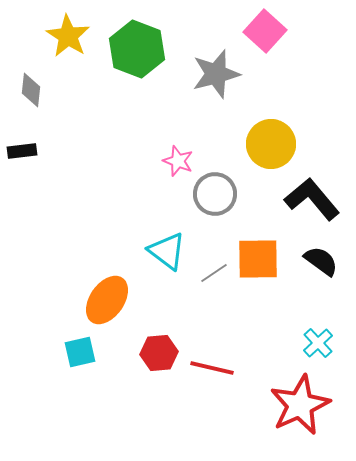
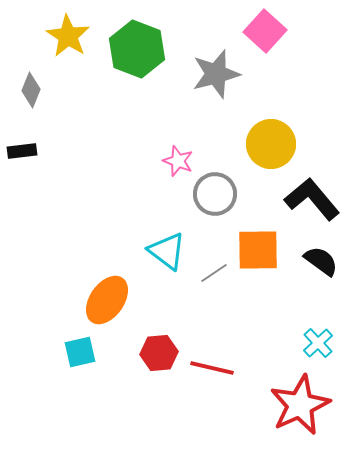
gray diamond: rotated 16 degrees clockwise
orange square: moved 9 px up
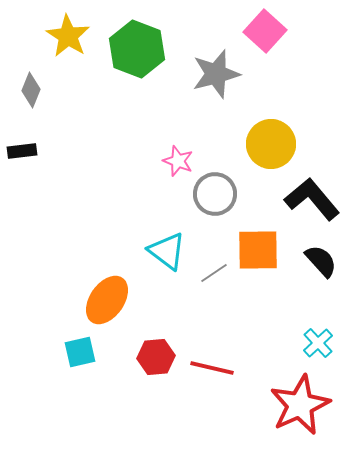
black semicircle: rotated 12 degrees clockwise
red hexagon: moved 3 px left, 4 px down
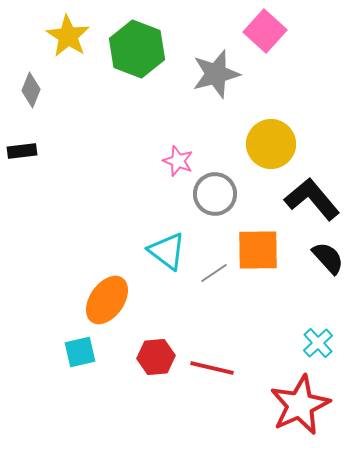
black semicircle: moved 7 px right, 3 px up
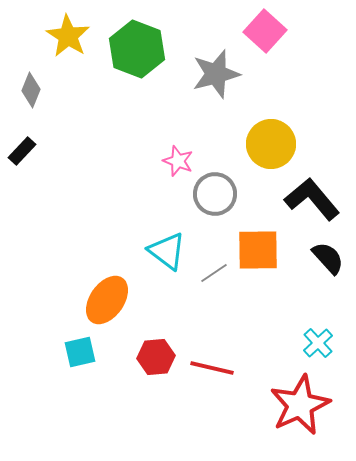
black rectangle: rotated 40 degrees counterclockwise
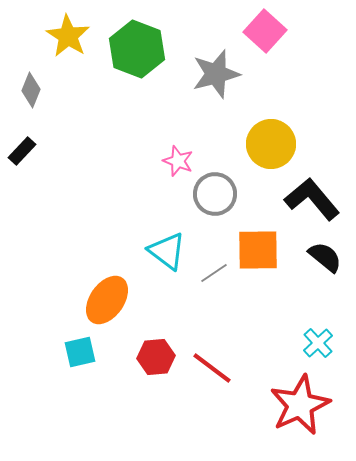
black semicircle: moved 3 px left, 1 px up; rotated 9 degrees counterclockwise
red line: rotated 24 degrees clockwise
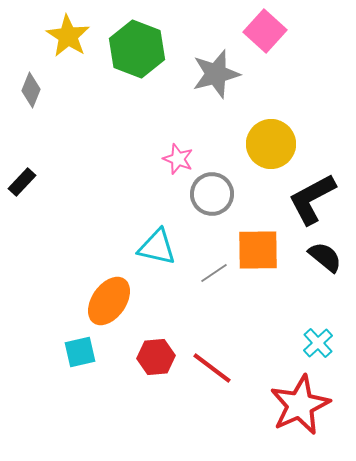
black rectangle: moved 31 px down
pink star: moved 2 px up
gray circle: moved 3 px left
black L-shape: rotated 78 degrees counterclockwise
cyan triangle: moved 10 px left, 4 px up; rotated 24 degrees counterclockwise
orange ellipse: moved 2 px right, 1 px down
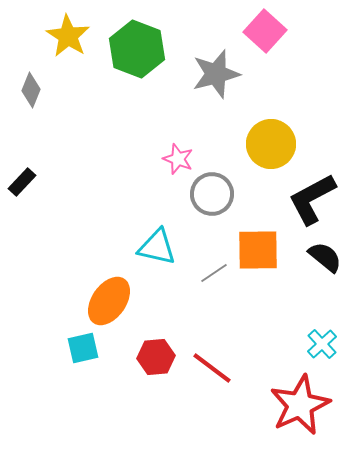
cyan cross: moved 4 px right, 1 px down
cyan square: moved 3 px right, 4 px up
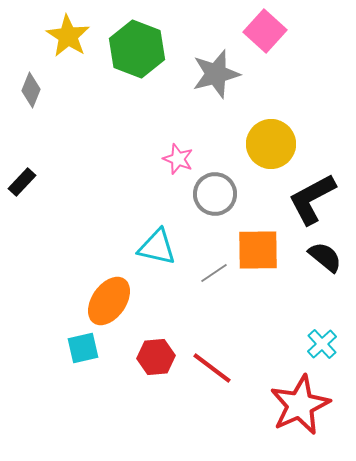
gray circle: moved 3 px right
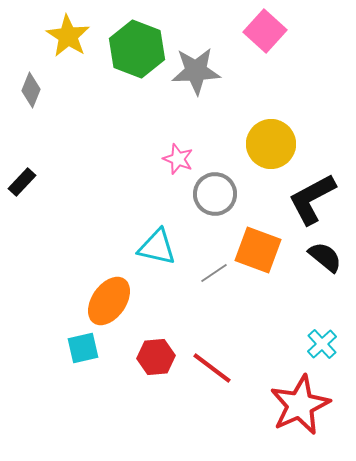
gray star: moved 20 px left, 3 px up; rotated 12 degrees clockwise
orange square: rotated 21 degrees clockwise
